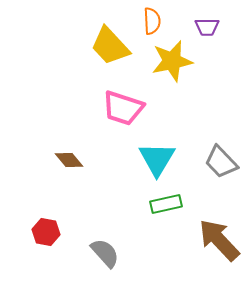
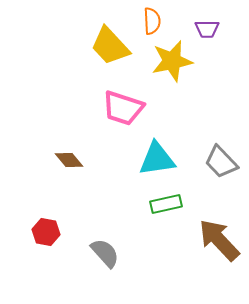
purple trapezoid: moved 2 px down
cyan triangle: rotated 51 degrees clockwise
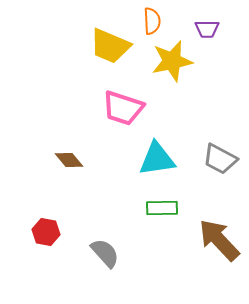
yellow trapezoid: rotated 24 degrees counterclockwise
gray trapezoid: moved 1 px left, 3 px up; rotated 18 degrees counterclockwise
green rectangle: moved 4 px left, 4 px down; rotated 12 degrees clockwise
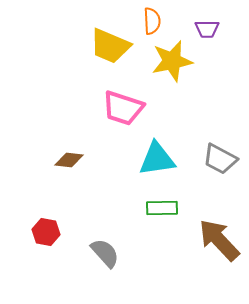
brown diamond: rotated 44 degrees counterclockwise
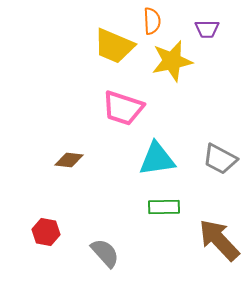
yellow trapezoid: moved 4 px right
green rectangle: moved 2 px right, 1 px up
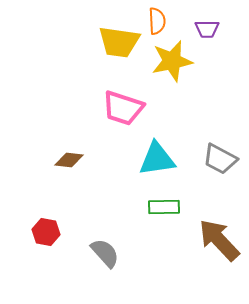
orange semicircle: moved 5 px right
yellow trapezoid: moved 5 px right, 4 px up; rotated 15 degrees counterclockwise
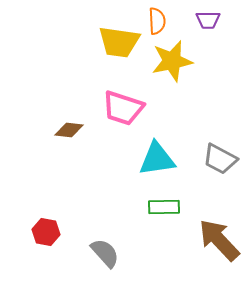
purple trapezoid: moved 1 px right, 9 px up
brown diamond: moved 30 px up
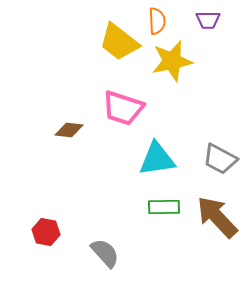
yellow trapezoid: rotated 30 degrees clockwise
brown arrow: moved 2 px left, 23 px up
